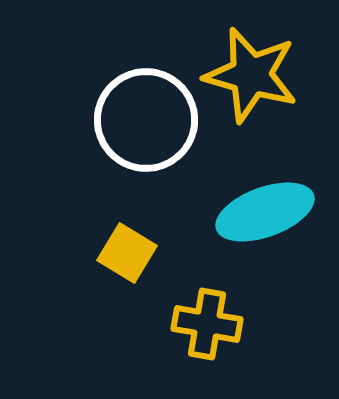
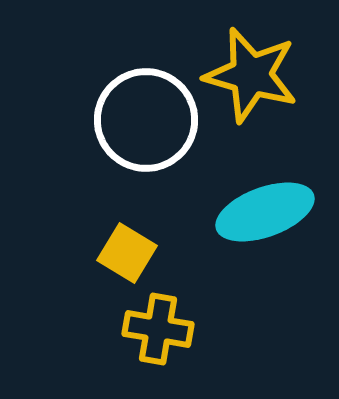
yellow cross: moved 49 px left, 5 px down
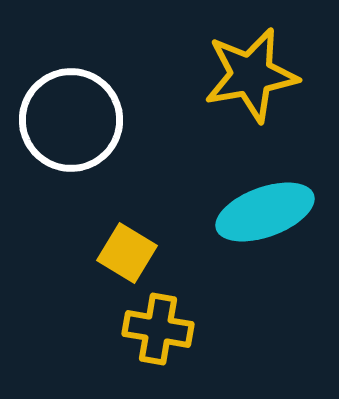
yellow star: rotated 26 degrees counterclockwise
white circle: moved 75 px left
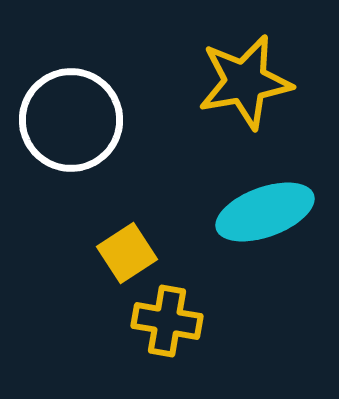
yellow star: moved 6 px left, 7 px down
yellow square: rotated 26 degrees clockwise
yellow cross: moved 9 px right, 8 px up
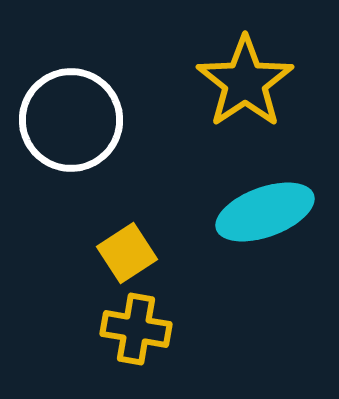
yellow star: rotated 24 degrees counterclockwise
yellow cross: moved 31 px left, 8 px down
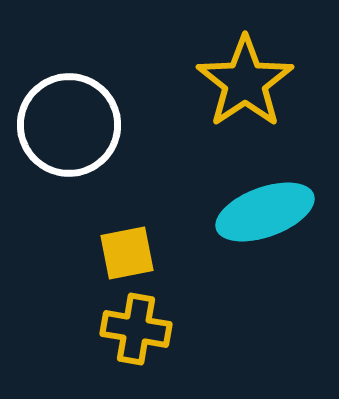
white circle: moved 2 px left, 5 px down
yellow square: rotated 22 degrees clockwise
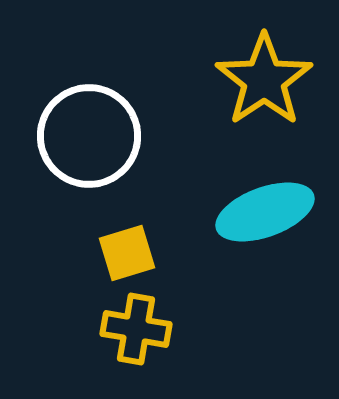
yellow star: moved 19 px right, 2 px up
white circle: moved 20 px right, 11 px down
yellow square: rotated 6 degrees counterclockwise
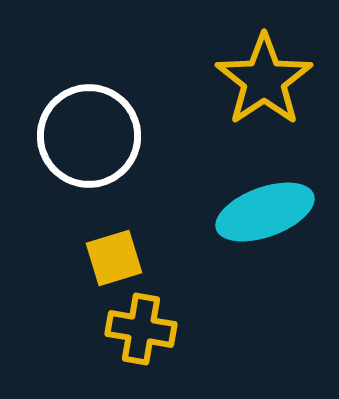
yellow square: moved 13 px left, 5 px down
yellow cross: moved 5 px right
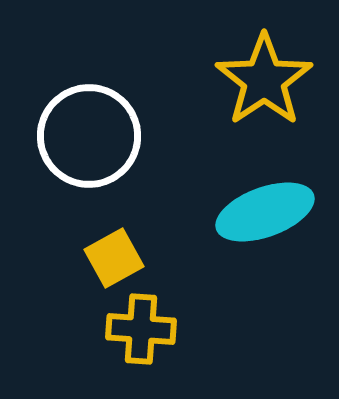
yellow square: rotated 12 degrees counterclockwise
yellow cross: rotated 6 degrees counterclockwise
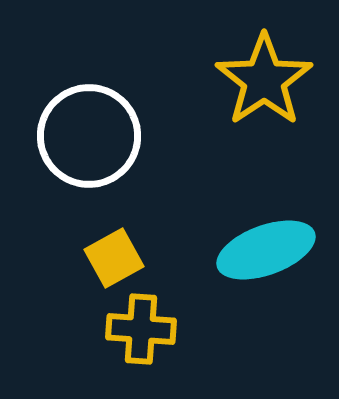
cyan ellipse: moved 1 px right, 38 px down
